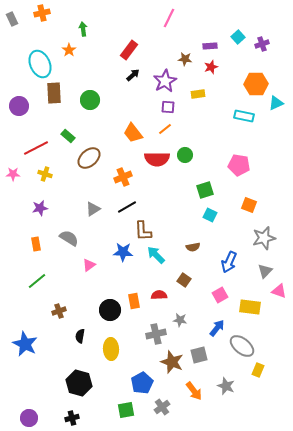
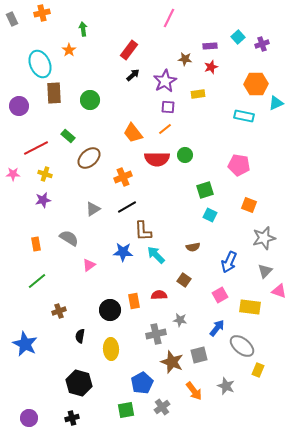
purple star at (40, 208): moved 3 px right, 8 px up
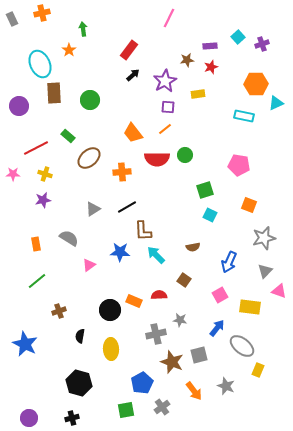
brown star at (185, 59): moved 2 px right, 1 px down; rotated 16 degrees counterclockwise
orange cross at (123, 177): moved 1 px left, 5 px up; rotated 18 degrees clockwise
blue star at (123, 252): moved 3 px left
orange rectangle at (134, 301): rotated 56 degrees counterclockwise
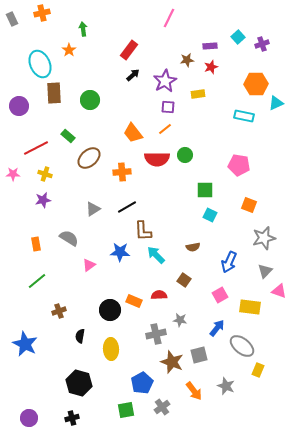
green square at (205, 190): rotated 18 degrees clockwise
